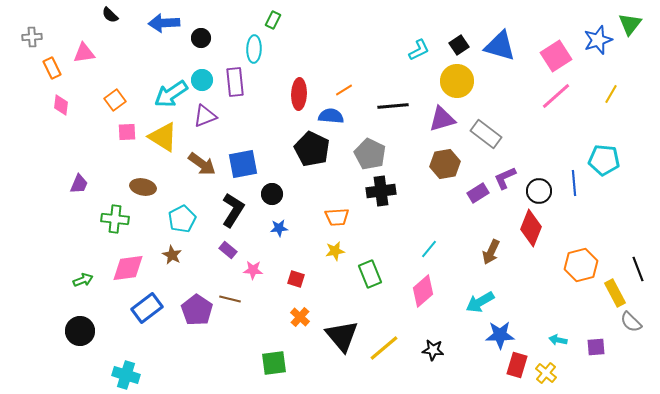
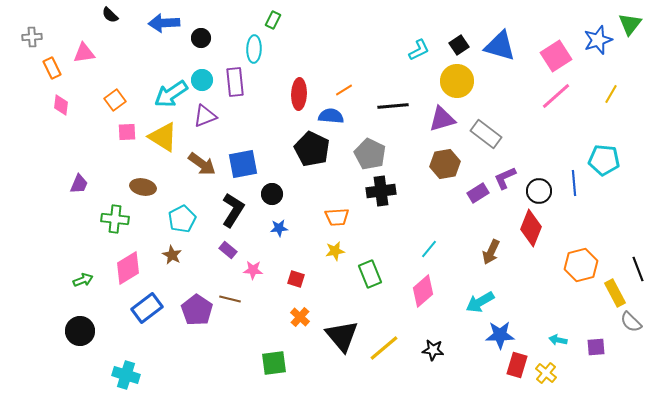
pink diamond at (128, 268): rotated 24 degrees counterclockwise
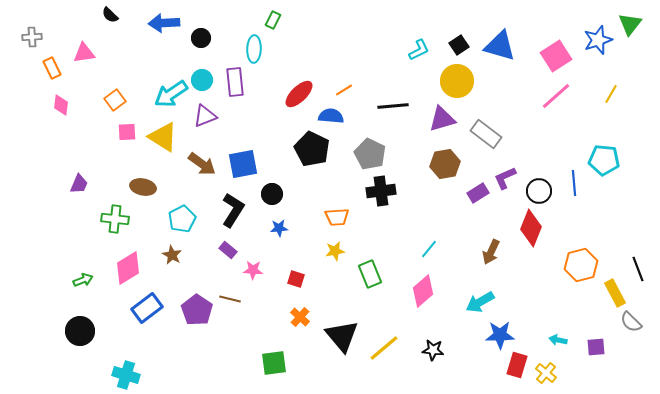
red ellipse at (299, 94): rotated 44 degrees clockwise
